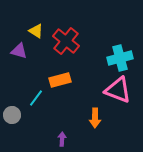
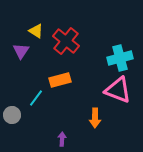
purple triangle: moved 2 px right; rotated 48 degrees clockwise
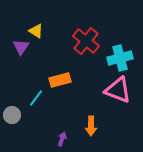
red cross: moved 20 px right
purple triangle: moved 4 px up
orange arrow: moved 4 px left, 8 px down
purple arrow: rotated 16 degrees clockwise
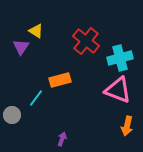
orange arrow: moved 36 px right; rotated 12 degrees clockwise
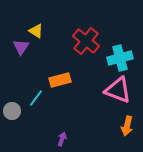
gray circle: moved 4 px up
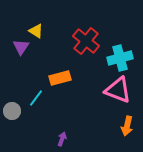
orange rectangle: moved 2 px up
